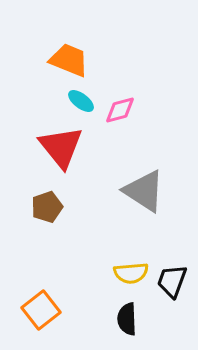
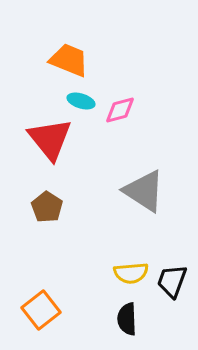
cyan ellipse: rotated 20 degrees counterclockwise
red triangle: moved 11 px left, 8 px up
brown pentagon: rotated 20 degrees counterclockwise
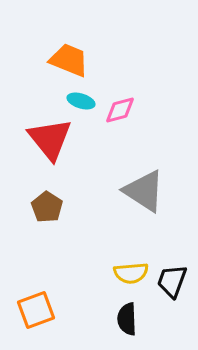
orange square: moved 5 px left; rotated 18 degrees clockwise
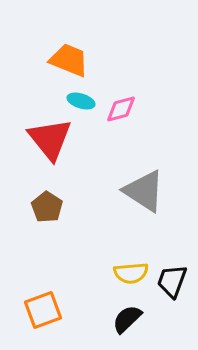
pink diamond: moved 1 px right, 1 px up
orange square: moved 7 px right
black semicircle: rotated 48 degrees clockwise
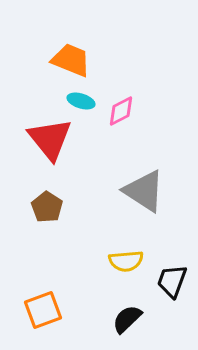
orange trapezoid: moved 2 px right
pink diamond: moved 2 px down; rotated 12 degrees counterclockwise
yellow semicircle: moved 5 px left, 12 px up
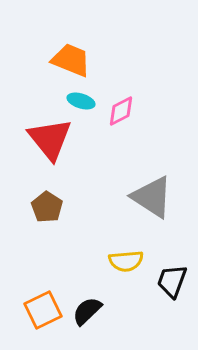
gray triangle: moved 8 px right, 6 px down
orange square: rotated 6 degrees counterclockwise
black semicircle: moved 40 px left, 8 px up
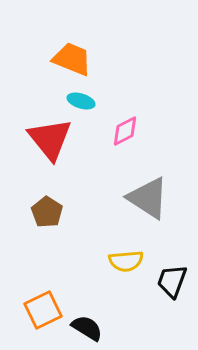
orange trapezoid: moved 1 px right, 1 px up
pink diamond: moved 4 px right, 20 px down
gray triangle: moved 4 px left, 1 px down
brown pentagon: moved 5 px down
black semicircle: moved 17 px down; rotated 76 degrees clockwise
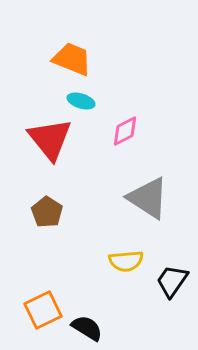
black trapezoid: rotated 15 degrees clockwise
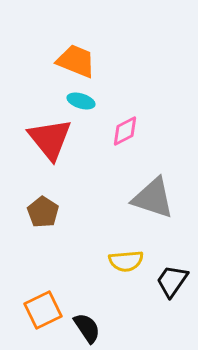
orange trapezoid: moved 4 px right, 2 px down
gray triangle: moved 5 px right; rotated 15 degrees counterclockwise
brown pentagon: moved 4 px left
black semicircle: rotated 24 degrees clockwise
